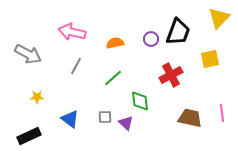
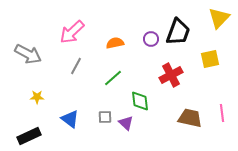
pink arrow: rotated 56 degrees counterclockwise
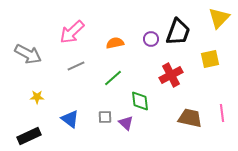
gray line: rotated 36 degrees clockwise
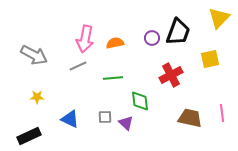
pink arrow: moved 13 px right, 7 px down; rotated 36 degrees counterclockwise
purple circle: moved 1 px right, 1 px up
gray arrow: moved 6 px right, 1 px down
gray line: moved 2 px right
green line: rotated 36 degrees clockwise
blue triangle: rotated 12 degrees counterclockwise
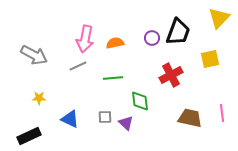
yellow star: moved 2 px right, 1 px down
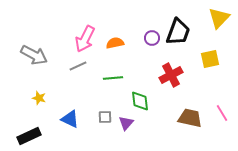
pink arrow: rotated 16 degrees clockwise
yellow star: rotated 16 degrees clockwise
pink line: rotated 24 degrees counterclockwise
purple triangle: rotated 28 degrees clockwise
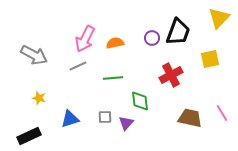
blue triangle: rotated 42 degrees counterclockwise
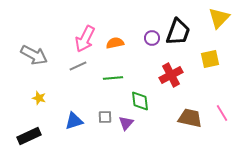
blue triangle: moved 4 px right, 2 px down
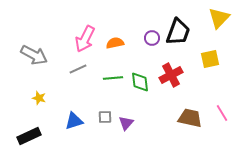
gray line: moved 3 px down
green diamond: moved 19 px up
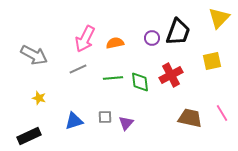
yellow square: moved 2 px right, 2 px down
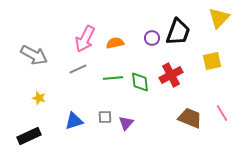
brown trapezoid: rotated 10 degrees clockwise
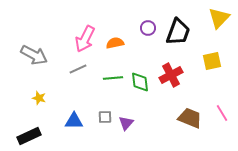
purple circle: moved 4 px left, 10 px up
blue triangle: rotated 18 degrees clockwise
